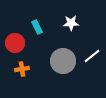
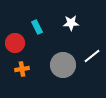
gray circle: moved 4 px down
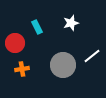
white star: rotated 14 degrees counterclockwise
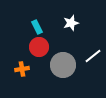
red circle: moved 24 px right, 4 px down
white line: moved 1 px right
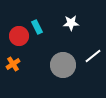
white star: rotated 14 degrees clockwise
red circle: moved 20 px left, 11 px up
orange cross: moved 9 px left, 5 px up; rotated 24 degrees counterclockwise
